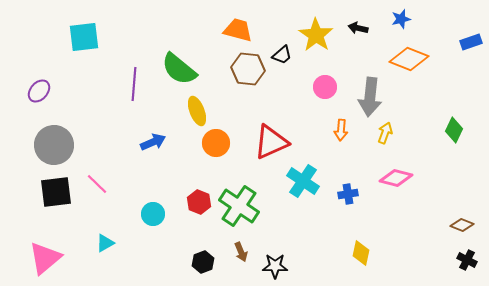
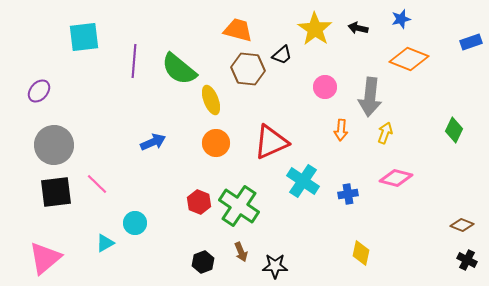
yellow star: moved 1 px left, 6 px up
purple line: moved 23 px up
yellow ellipse: moved 14 px right, 11 px up
cyan circle: moved 18 px left, 9 px down
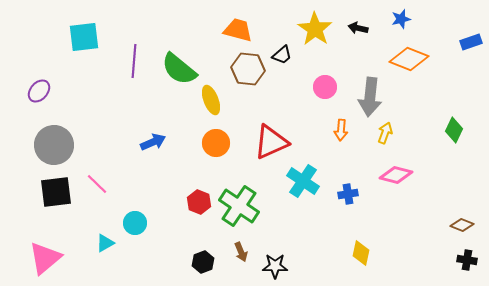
pink diamond: moved 3 px up
black cross: rotated 18 degrees counterclockwise
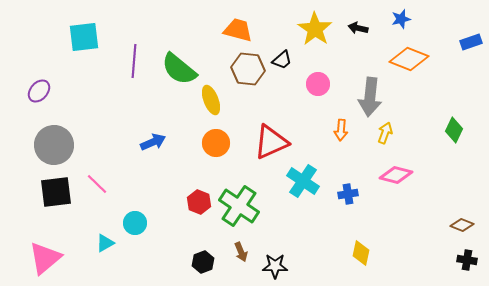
black trapezoid: moved 5 px down
pink circle: moved 7 px left, 3 px up
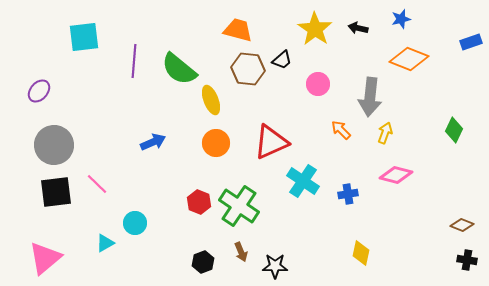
orange arrow: rotated 130 degrees clockwise
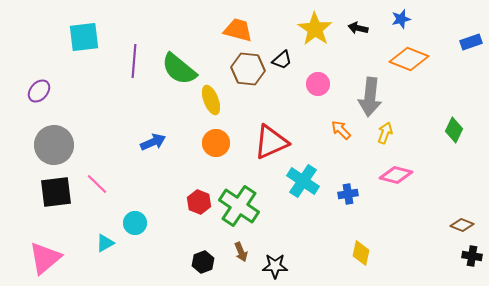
black cross: moved 5 px right, 4 px up
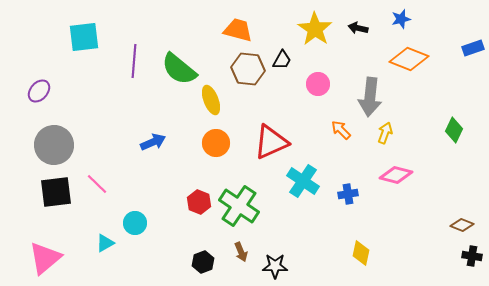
blue rectangle: moved 2 px right, 6 px down
black trapezoid: rotated 20 degrees counterclockwise
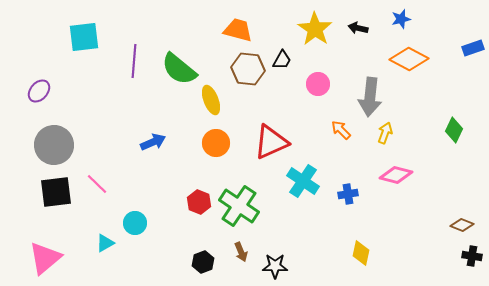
orange diamond: rotated 6 degrees clockwise
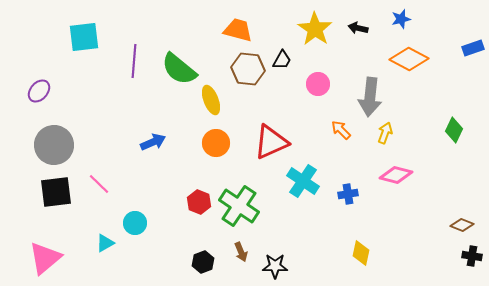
pink line: moved 2 px right
